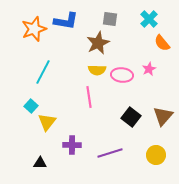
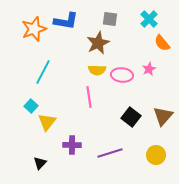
black triangle: rotated 48 degrees counterclockwise
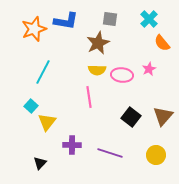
purple line: rotated 35 degrees clockwise
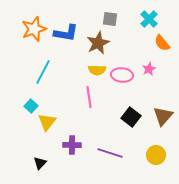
blue L-shape: moved 12 px down
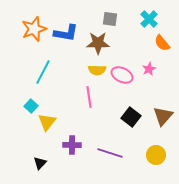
brown star: rotated 25 degrees clockwise
pink ellipse: rotated 20 degrees clockwise
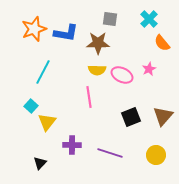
black square: rotated 30 degrees clockwise
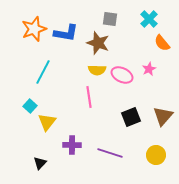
brown star: rotated 20 degrees clockwise
cyan square: moved 1 px left
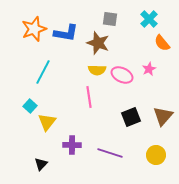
black triangle: moved 1 px right, 1 px down
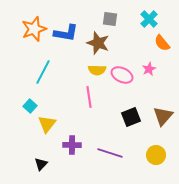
yellow triangle: moved 2 px down
